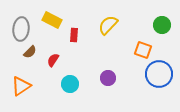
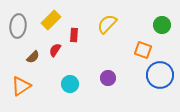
yellow rectangle: moved 1 px left; rotated 72 degrees counterclockwise
yellow semicircle: moved 1 px left, 1 px up
gray ellipse: moved 3 px left, 3 px up
brown semicircle: moved 3 px right, 5 px down
red semicircle: moved 2 px right, 10 px up
blue circle: moved 1 px right, 1 px down
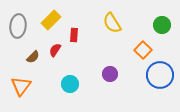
yellow semicircle: moved 5 px right, 1 px up; rotated 75 degrees counterclockwise
orange square: rotated 24 degrees clockwise
purple circle: moved 2 px right, 4 px up
orange triangle: rotated 20 degrees counterclockwise
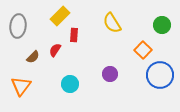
yellow rectangle: moved 9 px right, 4 px up
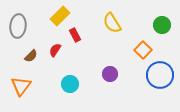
red rectangle: moved 1 px right; rotated 32 degrees counterclockwise
brown semicircle: moved 2 px left, 1 px up
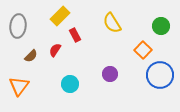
green circle: moved 1 px left, 1 px down
orange triangle: moved 2 px left
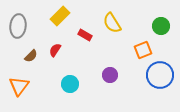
red rectangle: moved 10 px right; rotated 32 degrees counterclockwise
orange square: rotated 24 degrees clockwise
purple circle: moved 1 px down
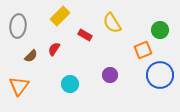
green circle: moved 1 px left, 4 px down
red semicircle: moved 1 px left, 1 px up
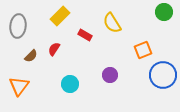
green circle: moved 4 px right, 18 px up
blue circle: moved 3 px right
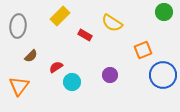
yellow semicircle: rotated 25 degrees counterclockwise
red semicircle: moved 2 px right, 18 px down; rotated 24 degrees clockwise
cyan circle: moved 2 px right, 2 px up
